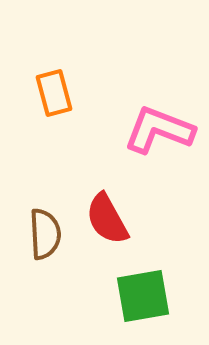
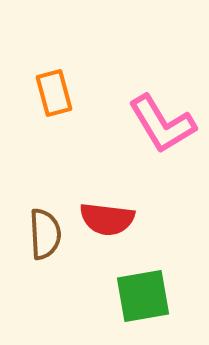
pink L-shape: moved 3 px right, 6 px up; rotated 142 degrees counterclockwise
red semicircle: rotated 54 degrees counterclockwise
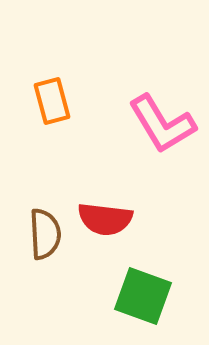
orange rectangle: moved 2 px left, 8 px down
red semicircle: moved 2 px left
green square: rotated 30 degrees clockwise
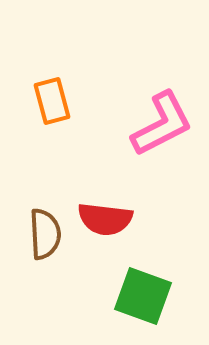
pink L-shape: rotated 86 degrees counterclockwise
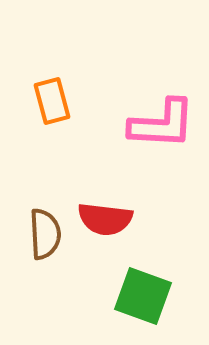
pink L-shape: rotated 30 degrees clockwise
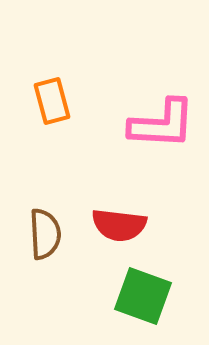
red semicircle: moved 14 px right, 6 px down
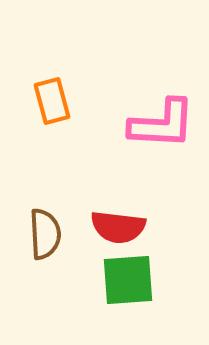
red semicircle: moved 1 px left, 2 px down
green square: moved 15 px left, 16 px up; rotated 24 degrees counterclockwise
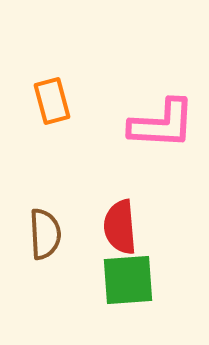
red semicircle: moved 2 px right; rotated 78 degrees clockwise
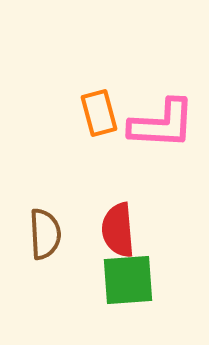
orange rectangle: moved 47 px right, 12 px down
red semicircle: moved 2 px left, 3 px down
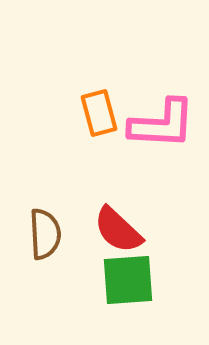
red semicircle: rotated 42 degrees counterclockwise
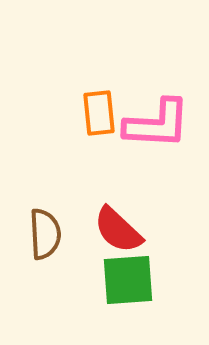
orange rectangle: rotated 9 degrees clockwise
pink L-shape: moved 5 px left
